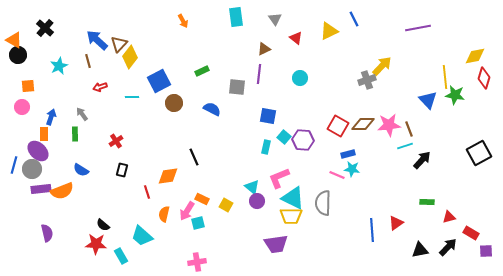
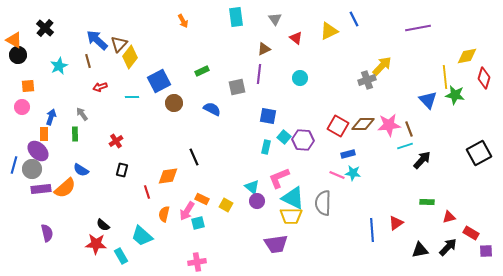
yellow diamond at (475, 56): moved 8 px left
gray square at (237, 87): rotated 18 degrees counterclockwise
cyan star at (352, 169): moved 1 px right, 4 px down
orange semicircle at (62, 191): moved 3 px right, 3 px up; rotated 20 degrees counterclockwise
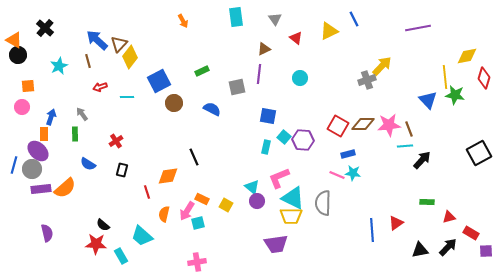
cyan line at (132, 97): moved 5 px left
cyan line at (405, 146): rotated 14 degrees clockwise
blue semicircle at (81, 170): moved 7 px right, 6 px up
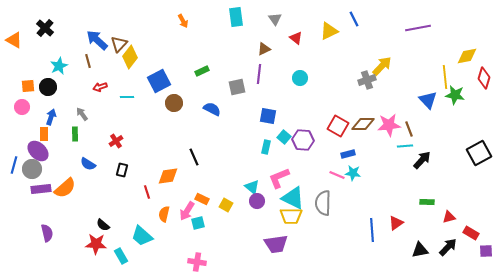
black circle at (18, 55): moved 30 px right, 32 px down
pink cross at (197, 262): rotated 18 degrees clockwise
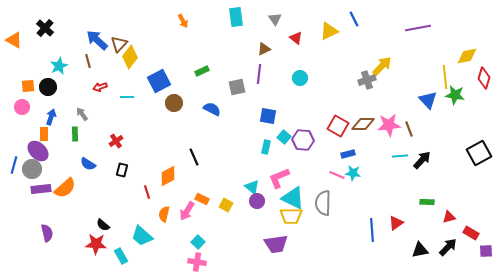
cyan line at (405, 146): moved 5 px left, 10 px down
orange diamond at (168, 176): rotated 20 degrees counterclockwise
cyan square at (198, 223): moved 19 px down; rotated 32 degrees counterclockwise
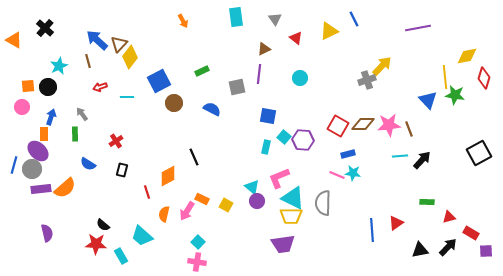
purple trapezoid at (276, 244): moved 7 px right
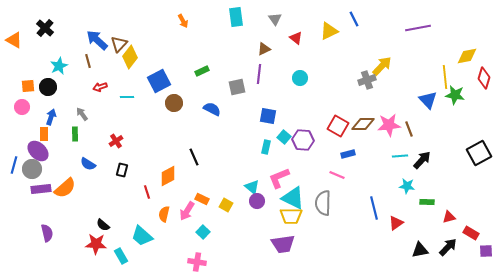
cyan star at (353, 173): moved 54 px right, 13 px down
blue line at (372, 230): moved 2 px right, 22 px up; rotated 10 degrees counterclockwise
cyan square at (198, 242): moved 5 px right, 10 px up
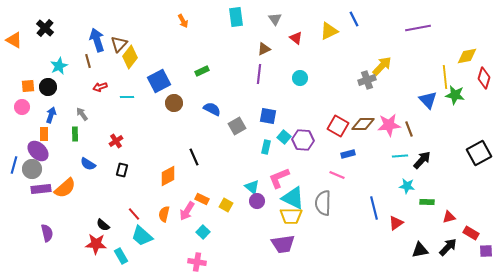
blue arrow at (97, 40): rotated 30 degrees clockwise
gray square at (237, 87): moved 39 px down; rotated 18 degrees counterclockwise
blue arrow at (51, 117): moved 2 px up
red line at (147, 192): moved 13 px left, 22 px down; rotated 24 degrees counterclockwise
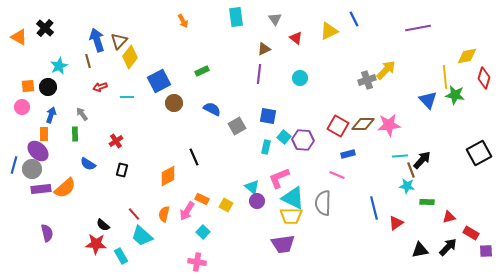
orange triangle at (14, 40): moved 5 px right, 3 px up
brown triangle at (119, 44): moved 3 px up
yellow arrow at (382, 66): moved 4 px right, 4 px down
brown line at (409, 129): moved 2 px right, 41 px down
